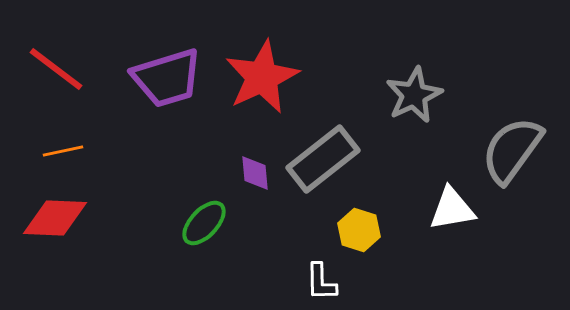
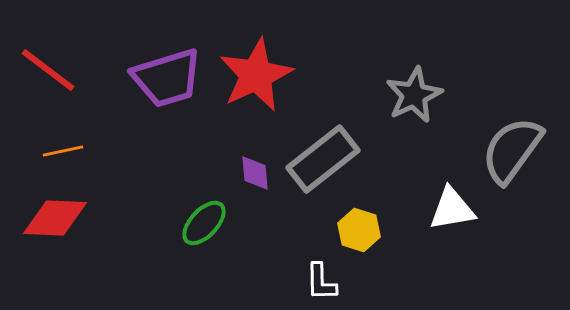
red line: moved 8 px left, 1 px down
red star: moved 6 px left, 2 px up
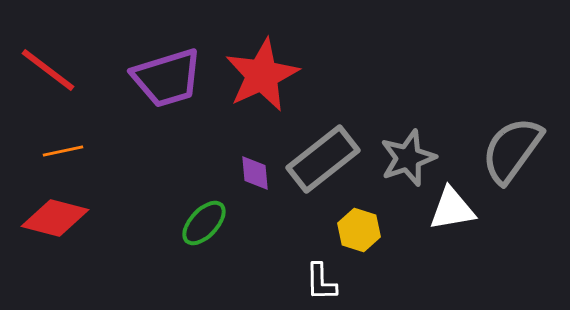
red star: moved 6 px right
gray star: moved 6 px left, 63 px down; rotated 6 degrees clockwise
red diamond: rotated 12 degrees clockwise
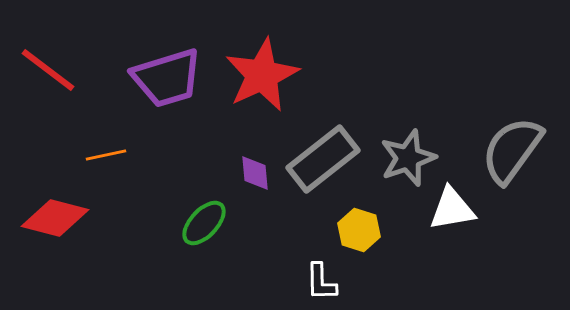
orange line: moved 43 px right, 4 px down
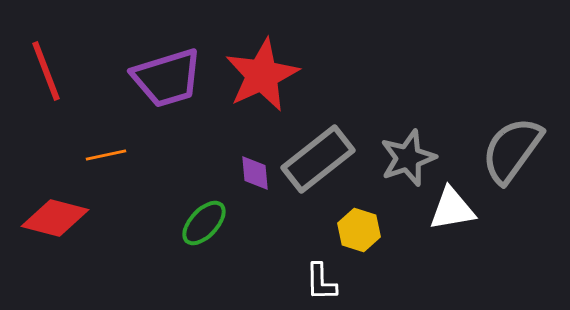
red line: moved 2 px left, 1 px down; rotated 32 degrees clockwise
gray rectangle: moved 5 px left
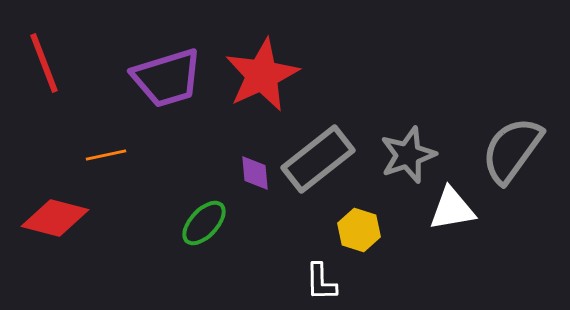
red line: moved 2 px left, 8 px up
gray star: moved 3 px up
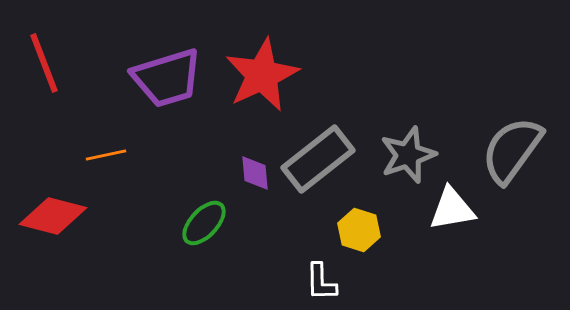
red diamond: moved 2 px left, 2 px up
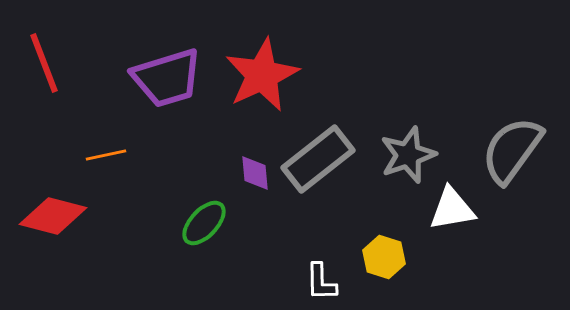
yellow hexagon: moved 25 px right, 27 px down
